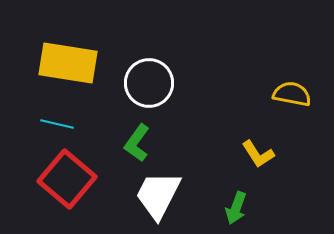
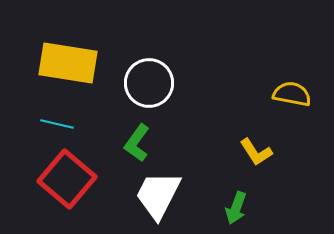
yellow L-shape: moved 2 px left, 2 px up
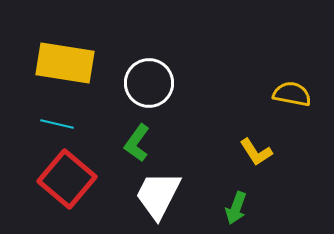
yellow rectangle: moved 3 px left
